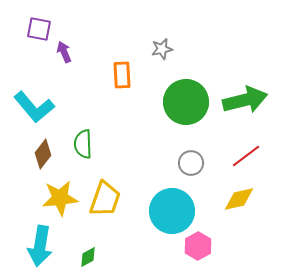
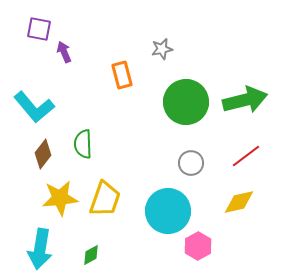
orange rectangle: rotated 12 degrees counterclockwise
yellow diamond: moved 3 px down
cyan circle: moved 4 px left
cyan arrow: moved 3 px down
green diamond: moved 3 px right, 2 px up
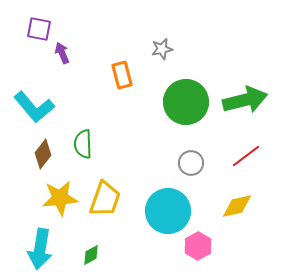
purple arrow: moved 2 px left, 1 px down
yellow diamond: moved 2 px left, 4 px down
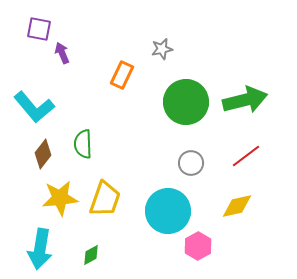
orange rectangle: rotated 40 degrees clockwise
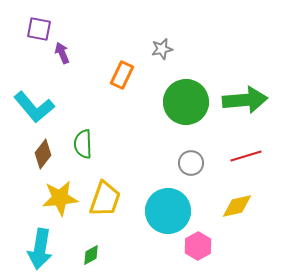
green arrow: rotated 9 degrees clockwise
red line: rotated 20 degrees clockwise
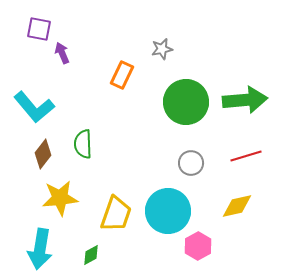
yellow trapezoid: moved 11 px right, 15 px down
